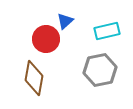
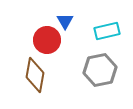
blue triangle: rotated 18 degrees counterclockwise
red circle: moved 1 px right, 1 px down
brown diamond: moved 1 px right, 3 px up
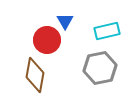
gray hexagon: moved 2 px up
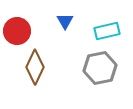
red circle: moved 30 px left, 9 px up
brown diamond: moved 8 px up; rotated 16 degrees clockwise
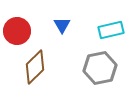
blue triangle: moved 3 px left, 4 px down
cyan rectangle: moved 4 px right, 1 px up
brown diamond: rotated 20 degrees clockwise
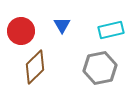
red circle: moved 4 px right
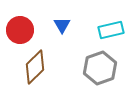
red circle: moved 1 px left, 1 px up
gray hexagon: rotated 8 degrees counterclockwise
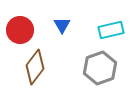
brown diamond: rotated 8 degrees counterclockwise
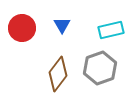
red circle: moved 2 px right, 2 px up
brown diamond: moved 23 px right, 7 px down
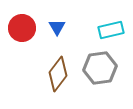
blue triangle: moved 5 px left, 2 px down
gray hexagon: rotated 12 degrees clockwise
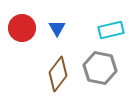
blue triangle: moved 1 px down
gray hexagon: rotated 20 degrees clockwise
